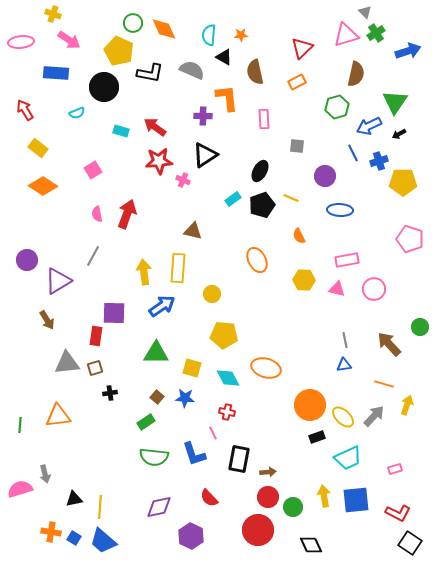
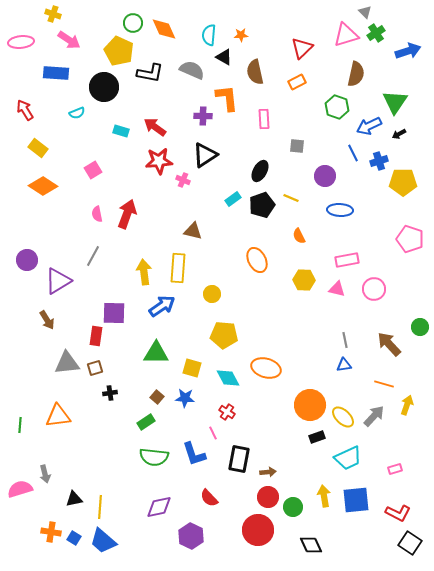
green hexagon at (337, 107): rotated 25 degrees counterclockwise
red cross at (227, 412): rotated 21 degrees clockwise
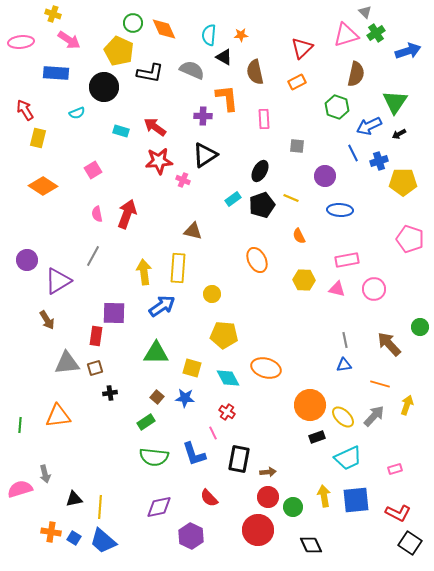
yellow rectangle at (38, 148): moved 10 px up; rotated 66 degrees clockwise
orange line at (384, 384): moved 4 px left
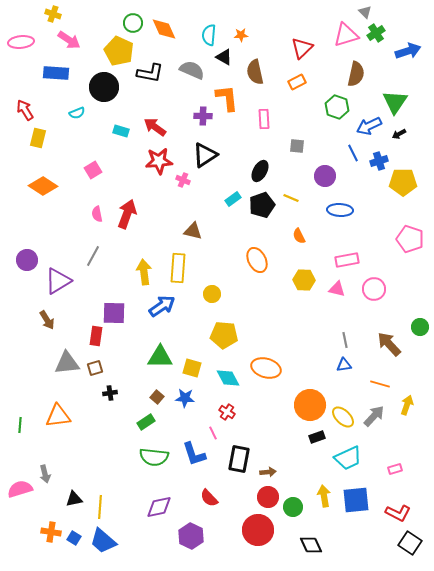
green triangle at (156, 353): moved 4 px right, 4 px down
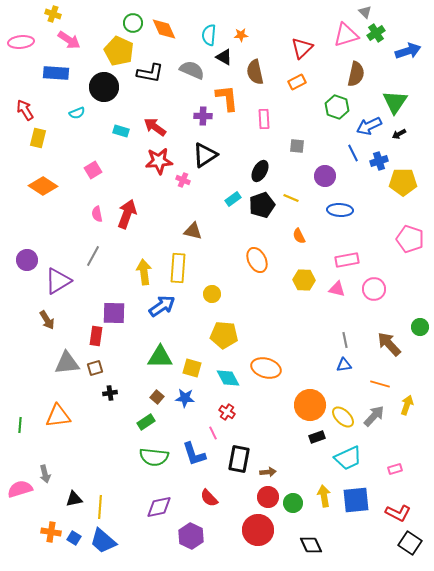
green circle at (293, 507): moved 4 px up
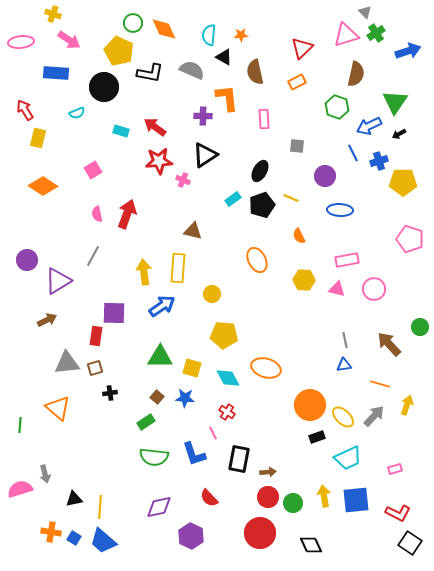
brown arrow at (47, 320): rotated 84 degrees counterclockwise
orange triangle at (58, 416): moved 8 px up; rotated 48 degrees clockwise
red circle at (258, 530): moved 2 px right, 3 px down
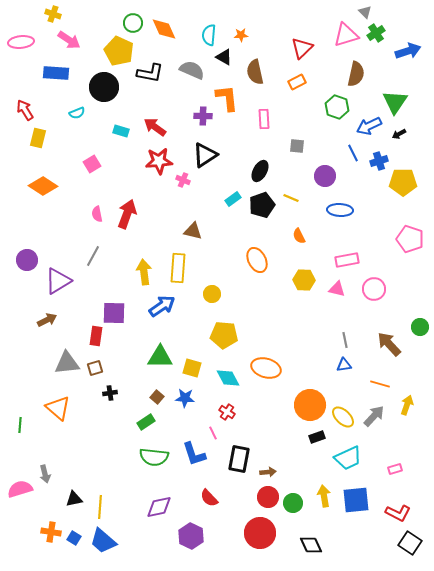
pink square at (93, 170): moved 1 px left, 6 px up
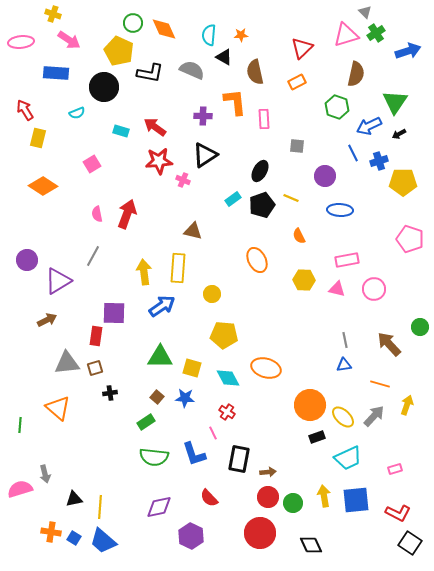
orange L-shape at (227, 98): moved 8 px right, 4 px down
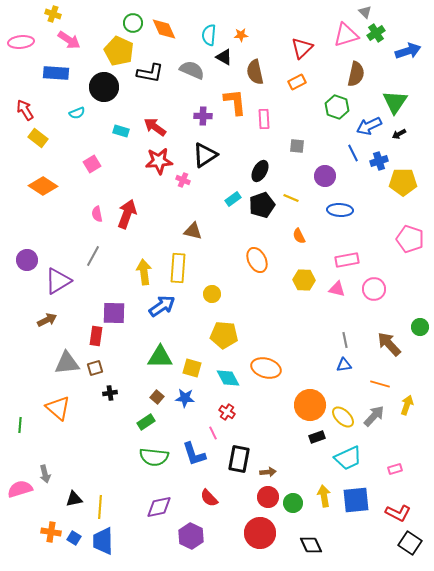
yellow rectangle at (38, 138): rotated 66 degrees counterclockwise
blue trapezoid at (103, 541): rotated 48 degrees clockwise
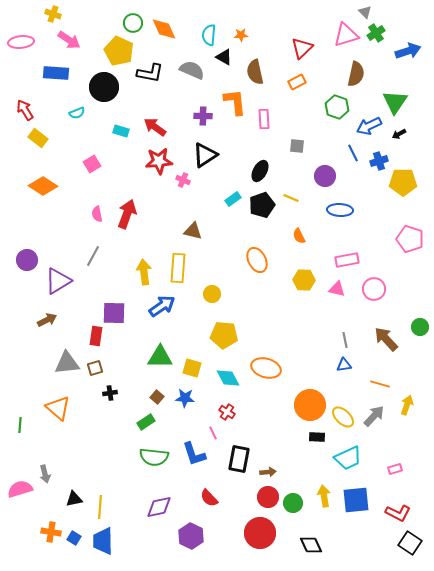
brown arrow at (389, 344): moved 3 px left, 5 px up
black rectangle at (317, 437): rotated 21 degrees clockwise
